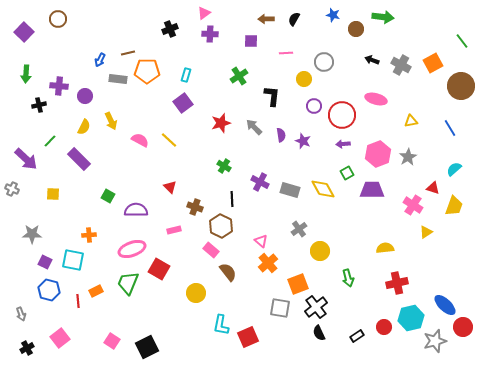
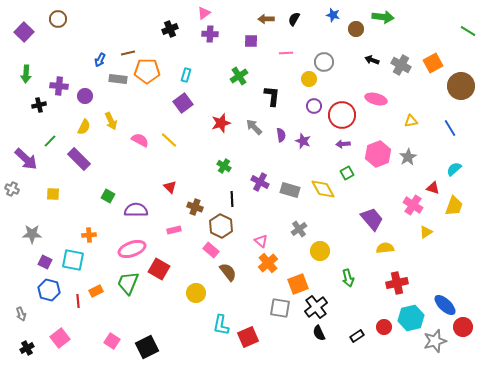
green line at (462, 41): moved 6 px right, 10 px up; rotated 21 degrees counterclockwise
yellow circle at (304, 79): moved 5 px right
purple trapezoid at (372, 190): moved 29 px down; rotated 50 degrees clockwise
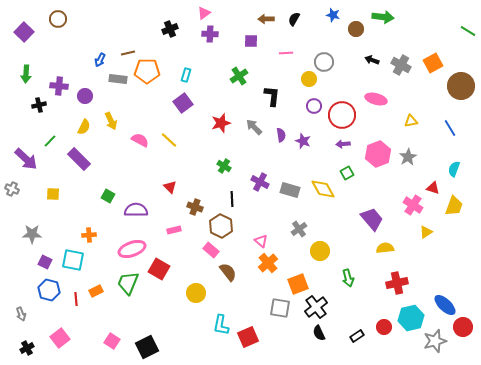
cyan semicircle at (454, 169): rotated 28 degrees counterclockwise
red line at (78, 301): moved 2 px left, 2 px up
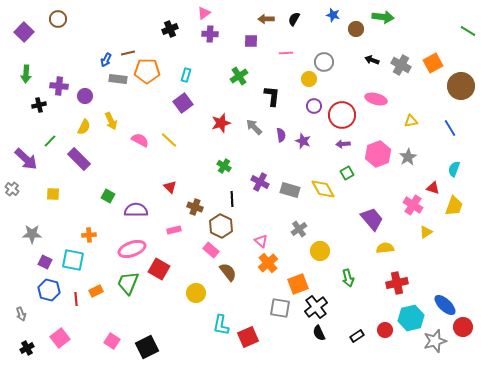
blue arrow at (100, 60): moved 6 px right
gray cross at (12, 189): rotated 16 degrees clockwise
red circle at (384, 327): moved 1 px right, 3 px down
